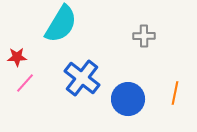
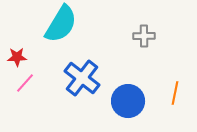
blue circle: moved 2 px down
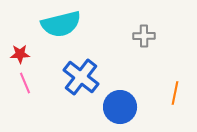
cyan semicircle: rotated 45 degrees clockwise
red star: moved 3 px right, 3 px up
blue cross: moved 1 px left, 1 px up
pink line: rotated 65 degrees counterclockwise
blue circle: moved 8 px left, 6 px down
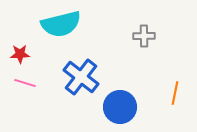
pink line: rotated 50 degrees counterclockwise
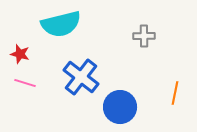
red star: rotated 18 degrees clockwise
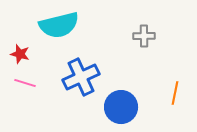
cyan semicircle: moved 2 px left, 1 px down
blue cross: rotated 27 degrees clockwise
blue circle: moved 1 px right
